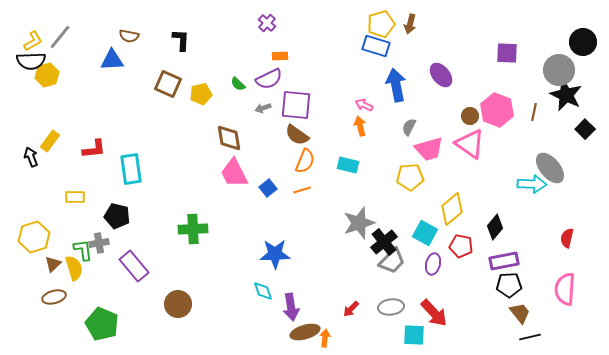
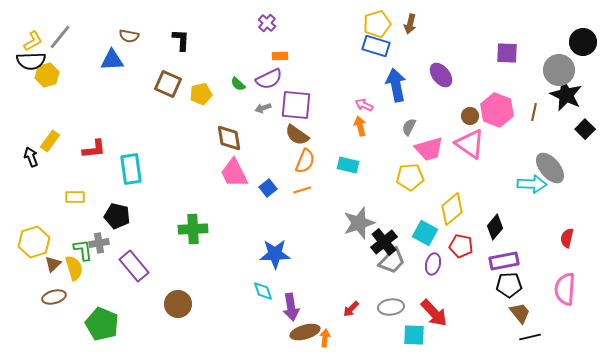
yellow pentagon at (381, 24): moved 4 px left
yellow hexagon at (34, 237): moved 5 px down
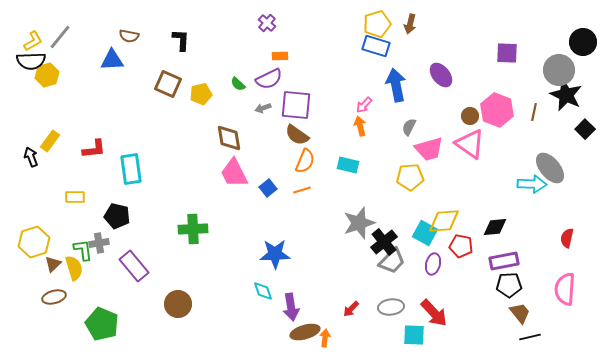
pink arrow at (364, 105): rotated 72 degrees counterclockwise
yellow diamond at (452, 209): moved 8 px left, 12 px down; rotated 36 degrees clockwise
black diamond at (495, 227): rotated 45 degrees clockwise
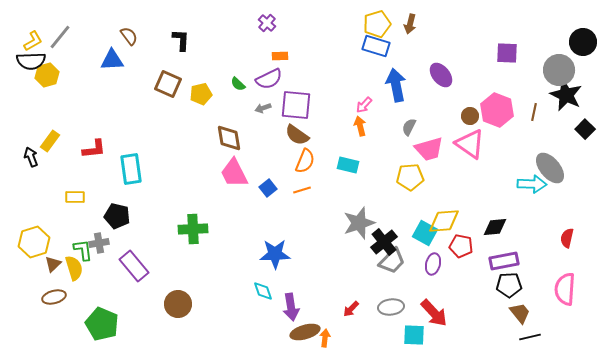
brown semicircle at (129, 36): rotated 138 degrees counterclockwise
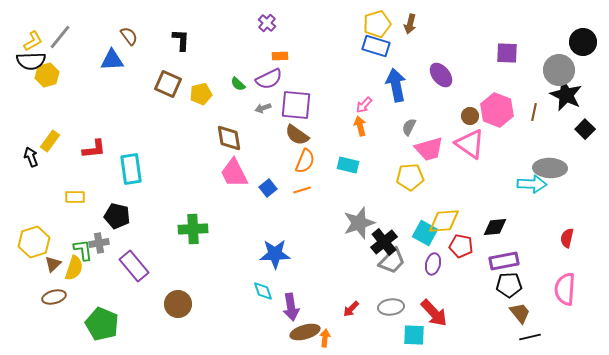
gray ellipse at (550, 168): rotated 48 degrees counterclockwise
yellow semicircle at (74, 268): rotated 35 degrees clockwise
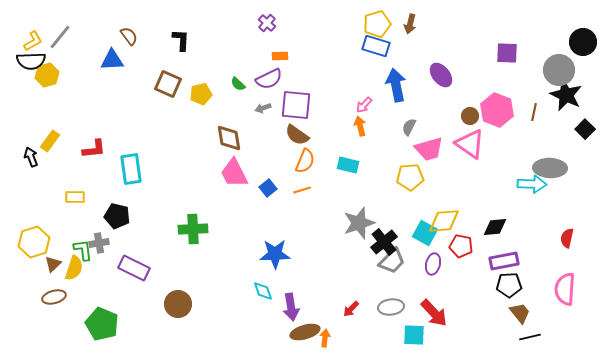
purple rectangle at (134, 266): moved 2 px down; rotated 24 degrees counterclockwise
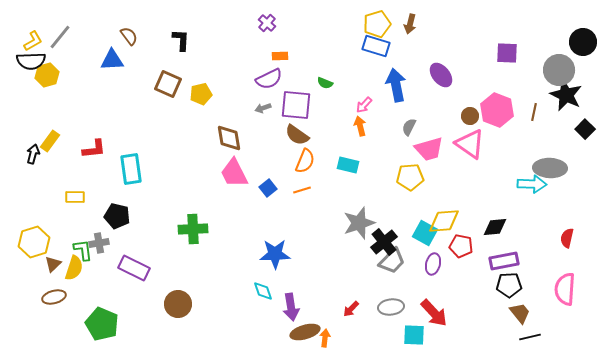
green semicircle at (238, 84): moved 87 px right, 1 px up; rotated 21 degrees counterclockwise
black arrow at (31, 157): moved 2 px right, 3 px up; rotated 36 degrees clockwise
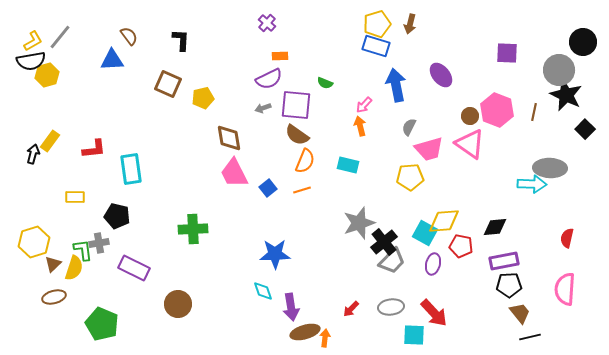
black semicircle at (31, 61): rotated 8 degrees counterclockwise
yellow pentagon at (201, 94): moved 2 px right, 4 px down
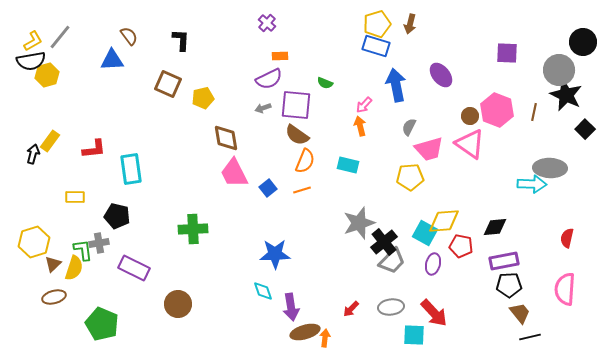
brown diamond at (229, 138): moved 3 px left
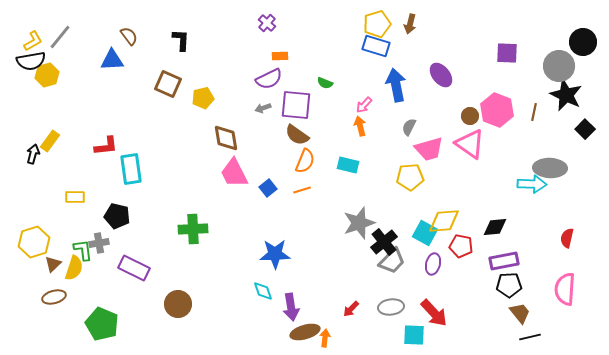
gray circle at (559, 70): moved 4 px up
red L-shape at (94, 149): moved 12 px right, 3 px up
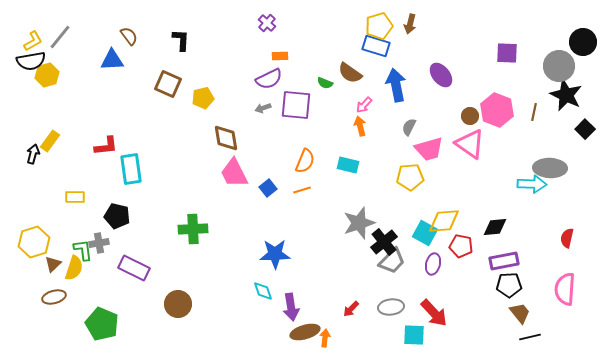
yellow pentagon at (377, 24): moved 2 px right, 2 px down
brown semicircle at (297, 135): moved 53 px right, 62 px up
